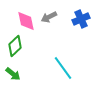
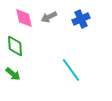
pink diamond: moved 2 px left, 3 px up
green diamond: rotated 50 degrees counterclockwise
cyan line: moved 8 px right, 2 px down
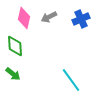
pink diamond: rotated 25 degrees clockwise
cyan line: moved 10 px down
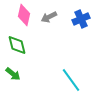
pink diamond: moved 3 px up
green diamond: moved 2 px right, 1 px up; rotated 10 degrees counterclockwise
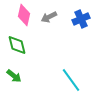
green arrow: moved 1 px right, 2 px down
